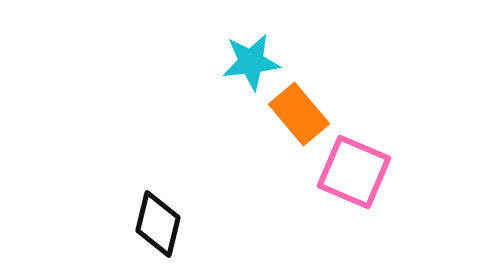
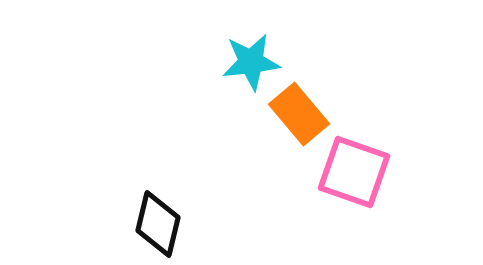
pink square: rotated 4 degrees counterclockwise
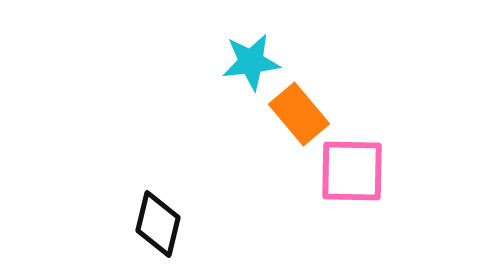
pink square: moved 2 px left, 1 px up; rotated 18 degrees counterclockwise
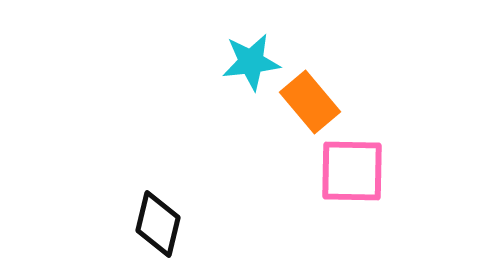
orange rectangle: moved 11 px right, 12 px up
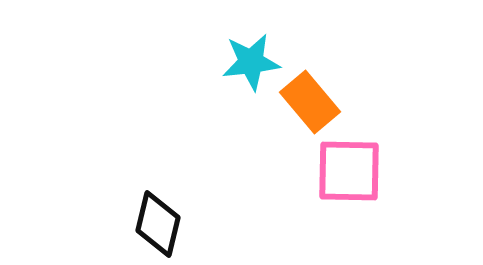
pink square: moved 3 px left
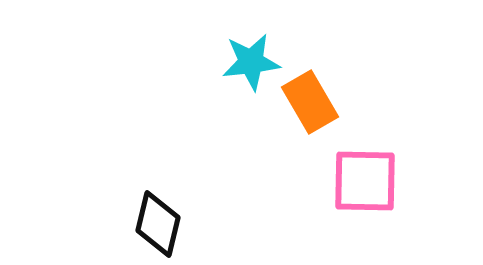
orange rectangle: rotated 10 degrees clockwise
pink square: moved 16 px right, 10 px down
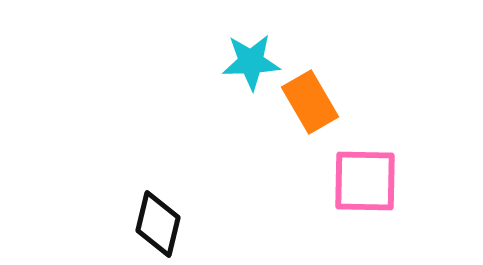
cyan star: rotated 4 degrees clockwise
